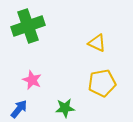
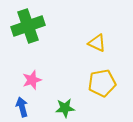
pink star: rotated 30 degrees clockwise
blue arrow: moved 3 px right, 2 px up; rotated 54 degrees counterclockwise
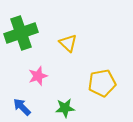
green cross: moved 7 px left, 7 px down
yellow triangle: moved 29 px left; rotated 18 degrees clockwise
pink star: moved 6 px right, 4 px up
blue arrow: rotated 30 degrees counterclockwise
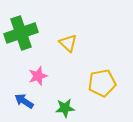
blue arrow: moved 2 px right, 6 px up; rotated 12 degrees counterclockwise
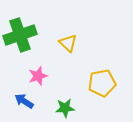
green cross: moved 1 px left, 2 px down
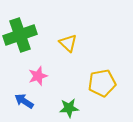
green star: moved 4 px right
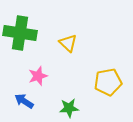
green cross: moved 2 px up; rotated 28 degrees clockwise
yellow pentagon: moved 6 px right, 1 px up
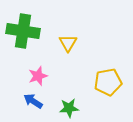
green cross: moved 3 px right, 2 px up
yellow triangle: rotated 18 degrees clockwise
blue arrow: moved 9 px right
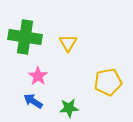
green cross: moved 2 px right, 6 px down
pink star: rotated 18 degrees counterclockwise
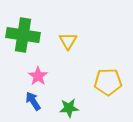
green cross: moved 2 px left, 2 px up
yellow triangle: moved 2 px up
yellow pentagon: rotated 8 degrees clockwise
blue arrow: rotated 24 degrees clockwise
